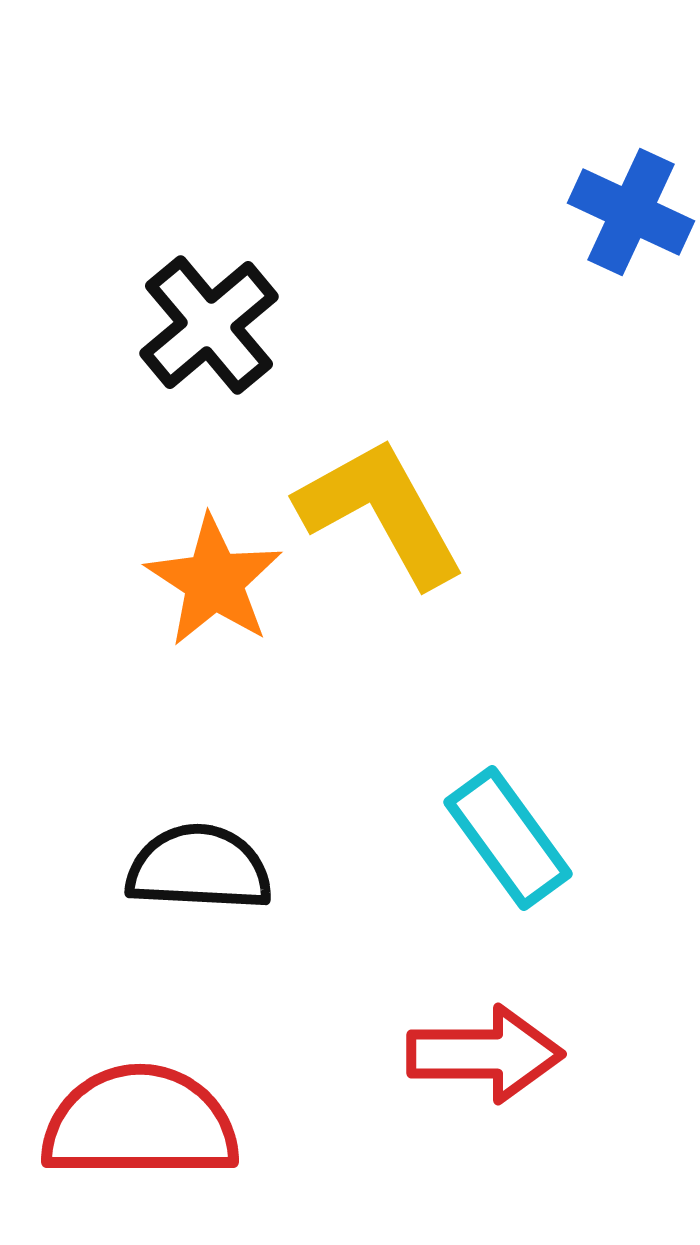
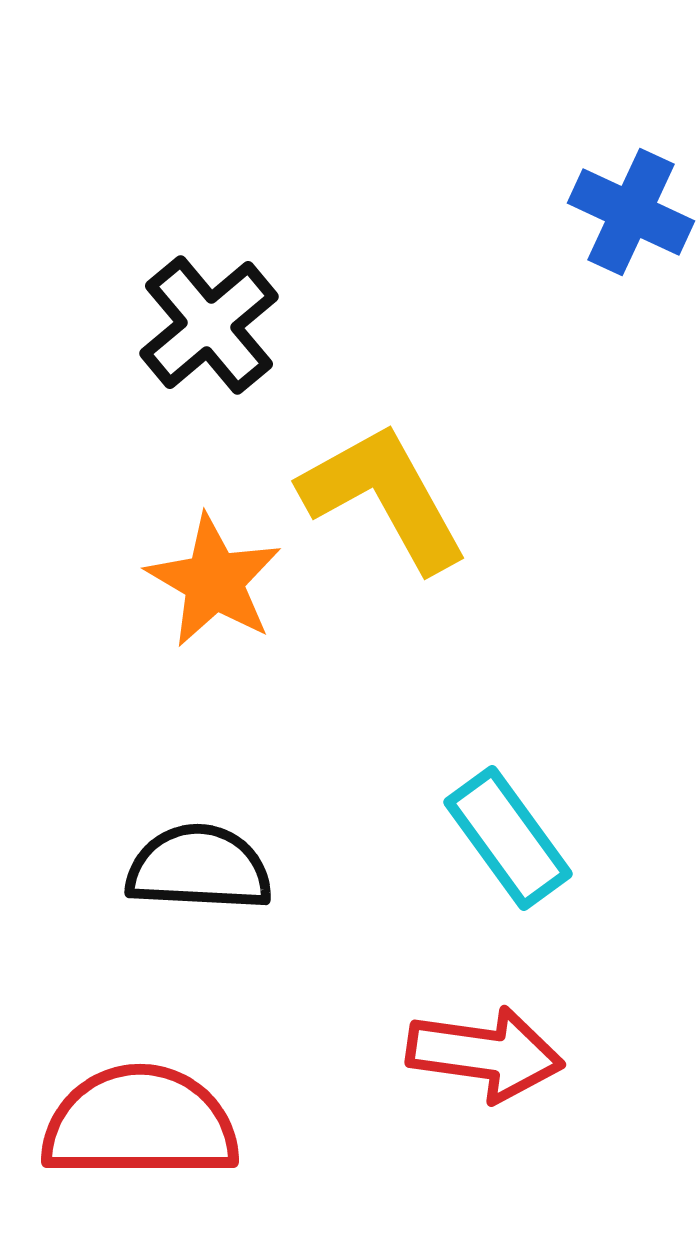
yellow L-shape: moved 3 px right, 15 px up
orange star: rotated 3 degrees counterclockwise
red arrow: rotated 8 degrees clockwise
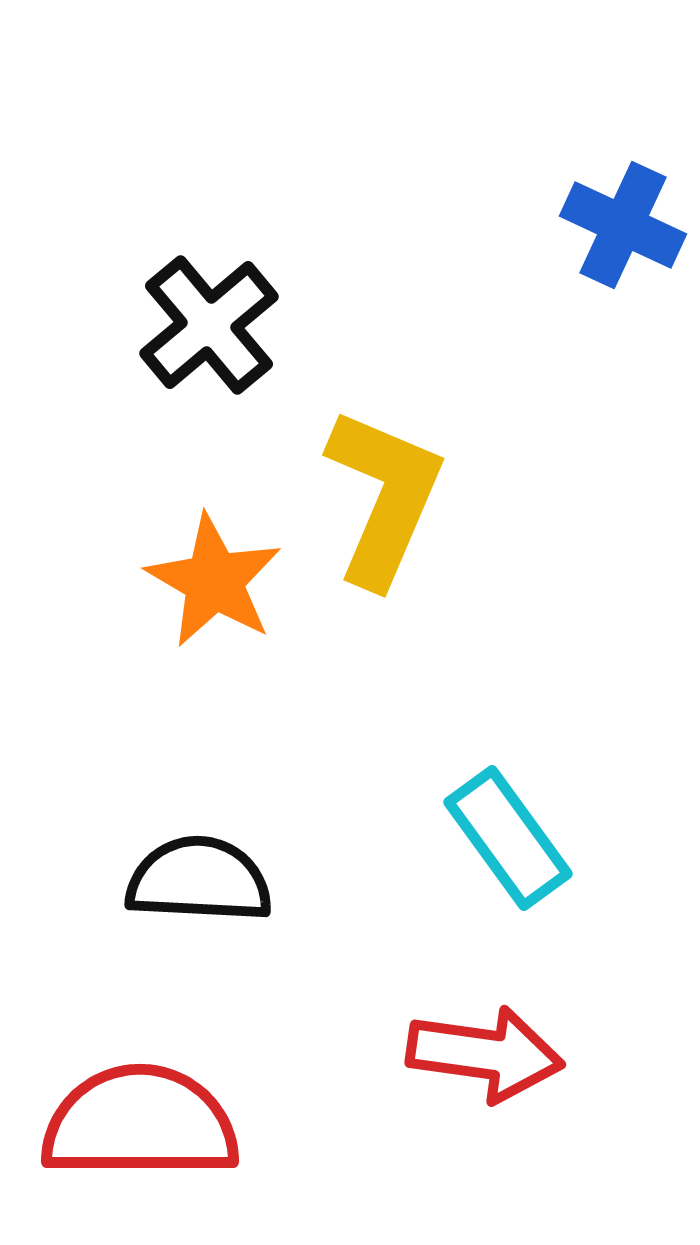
blue cross: moved 8 px left, 13 px down
yellow L-shape: rotated 52 degrees clockwise
black semicircle: moved 12 px down
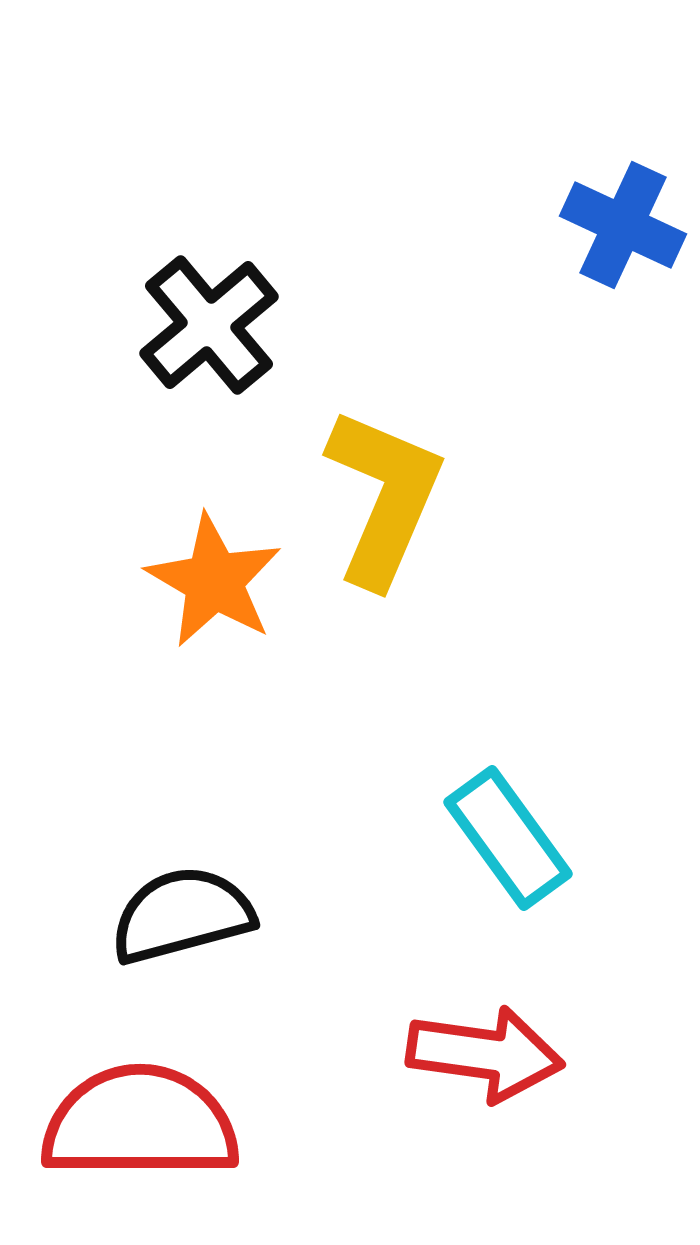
black semicircle: moved 17 px left, 35 px down; rotated 18 degrees counterclockwise
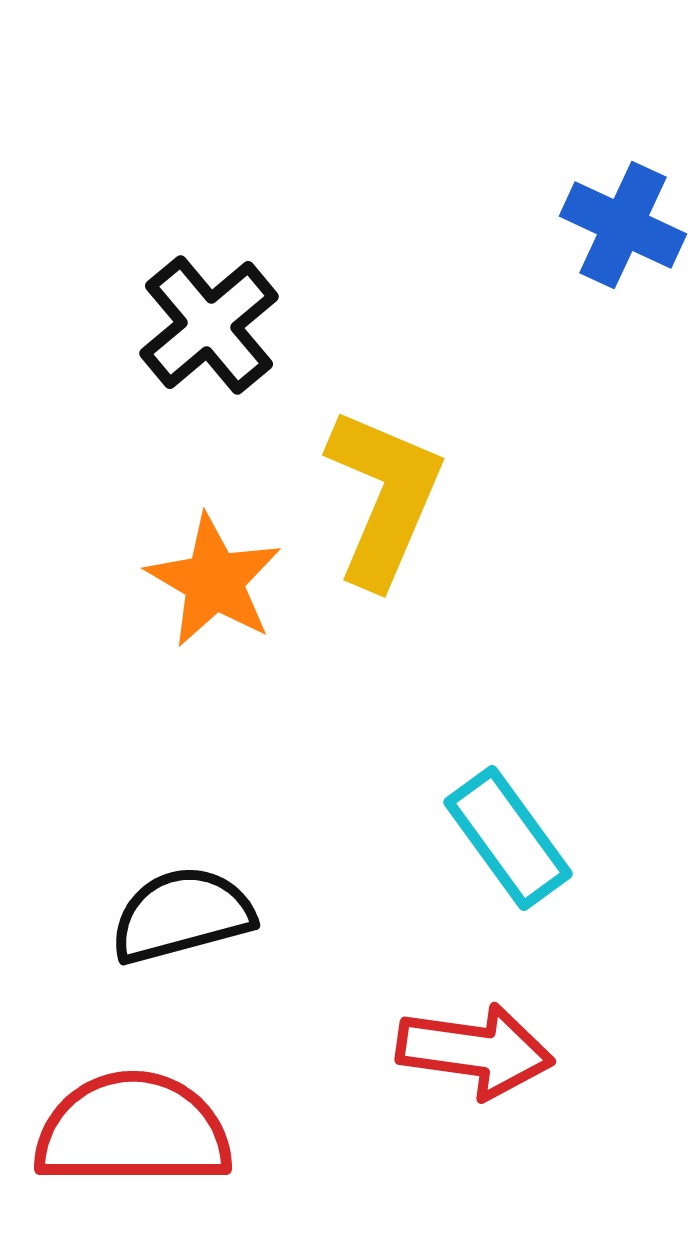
red arrow: moved 10 px left, 3 px up
red semicircle: moved 7 px left, 7 px down
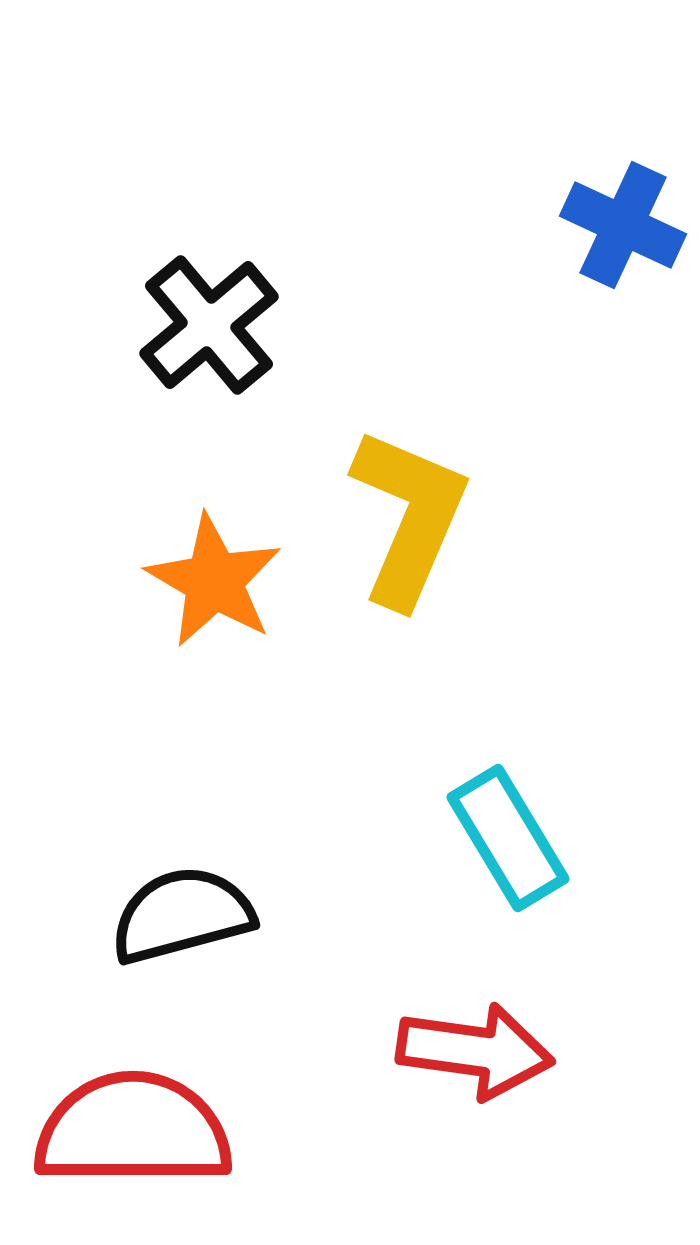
yellow L-shape: moved 25 px right, 20 px down
cyan rectangle: rotated 5 degrees clockwise
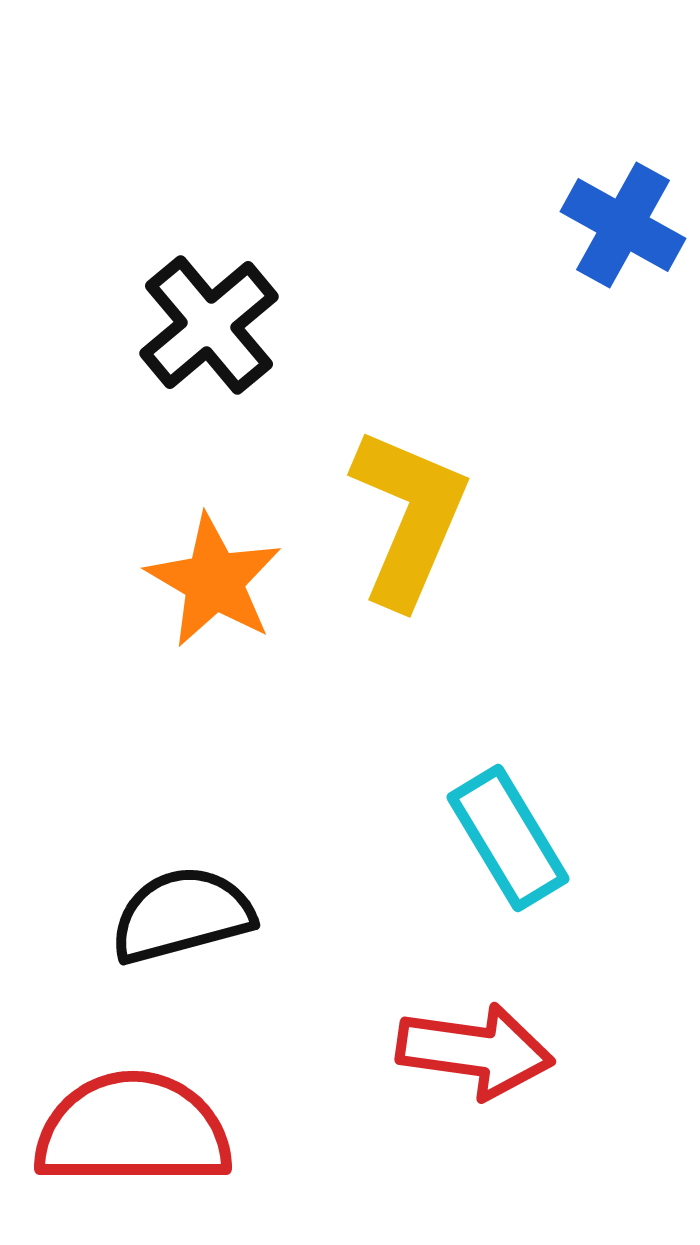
blue cross: rotated 4 degrees clockwise
